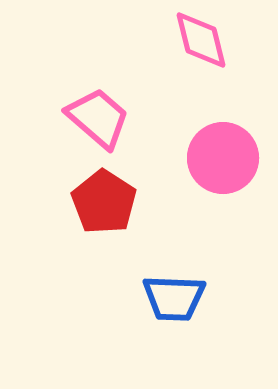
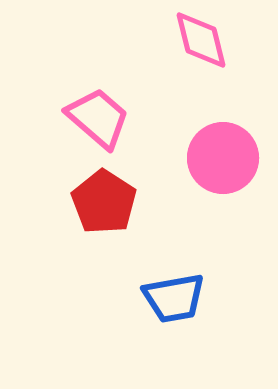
blue trapezoid: rotated 12 degrees counterclockwise
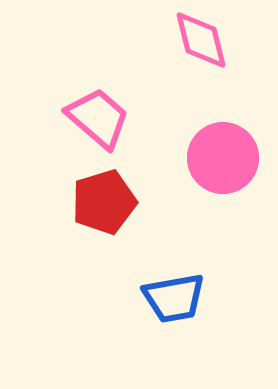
red pentagon: rotated 22 degrees clockwise
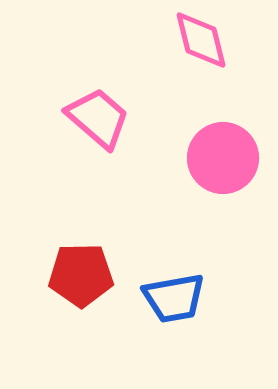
red pentagon: moved 23 px left, 73 px down; rotated 16 degrees clockwise
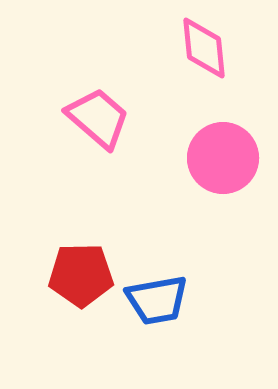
pink diamond: moved 3 px right, 8 px down; rotated 8 degrees clockwise
blue trapezoid: moved 17 px left, 2 px down
